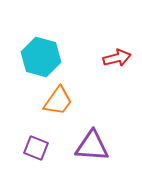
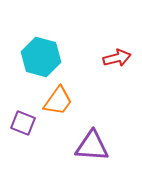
purple square: moved 13 px left, 25 px up
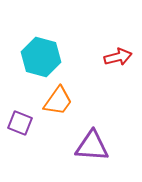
red arrow: moved 1 px right, 1 px up
purple square: moved 3 px left
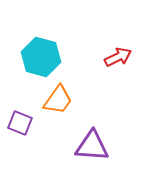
red arrow: rotated 12 degrees counterclockwise
orange trapezoid: moved 1 px up
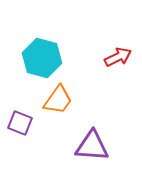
cyan hexagon: moved 1 px right, 1 px down
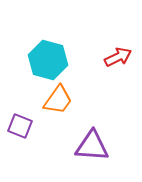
cyan hexagon: moved 6 px right, 2 px down
purple square: moved 3 px down
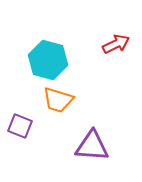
red arrow: moved 2 px left, 13 px up
orange trapezoid: rotated 72 degrees clockwise
